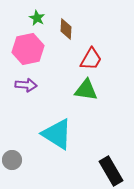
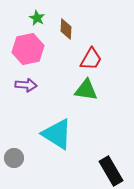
gray circle: moved 2 px right, 2 px up
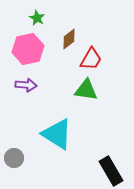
brown diamond: moved 3 px right, 10 px down; rotated 50 degrees clockwise
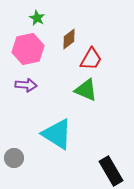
green triangle: rotated 15 degrees clockwise
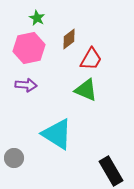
pink hexagon: moved 1 px right, 1 px up
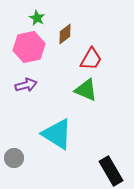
brown diamond: moved 4 px left, 5 px up
pink hexagon: moved 1 px up
purple arrow: rotated 20 degrees counterclockwise
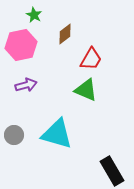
green star: moved 3 px left, 3 px up
pink hexagon: moved 8 px left, 2 px up
cyan triangle: rotated 16 degrees counterclockwise
gray circle: moved 23 px up
black rectangle: moved 1 px right
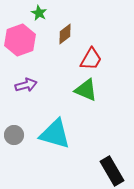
green star: moved 5 px right, 2 px up
pink hexagon: moved 1 px left, 5 px up; rotated 8 degrees counterclockwise
cyan triangle: moved 2 px left
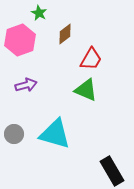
gray circle: moved 1 px up
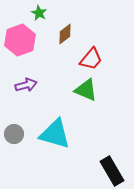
red trapezoid: rotated 10 degrees clockwise
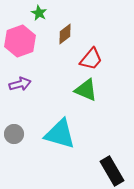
pink hexagon: moved 1 px down
purple arrow: moved 6 px left, 1 px up
cyan triangle: moved 5 px right
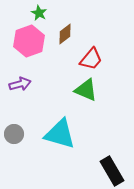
pink hexagon: moved 9 px right
